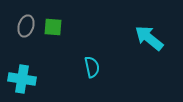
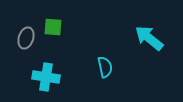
gray ellipse: moved 12 px down
cyan semicircle: moved 13 px right
cyan cross: moved 24 px right, 2 px up
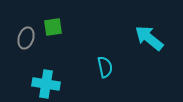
green square: rotated 12 degrees counterclockwise
cyan cross: moved 7 px down
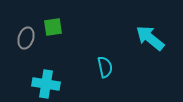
cyan arrow: moved 1 px right
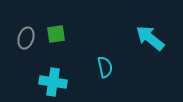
green square: moved 3 px right, 7 px down
cyan cross: moved 7 px right, 2 px up
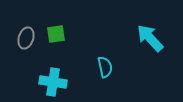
cyan arrow: rotated 8 degrees clockwise
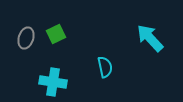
green square: rotated 18 degrees counterclockwise
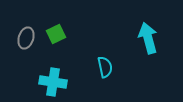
cyan arrow: moved 2 px left; rotated 28 degrees clockwise
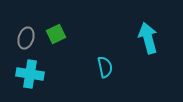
cyan cross: moved 23 px left, 8 px up
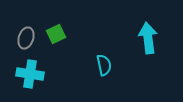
cyan arrow: rotated 8 degrees clockwise
cyan semicircle: moved 1 px left, 2 px up
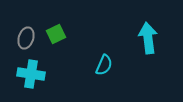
cyan semicircle: rotated 35 degrees clockwise
cyan cross: moved 1 px right
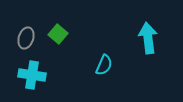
green square: moved 2 px right; rotated 24 degrees counterclockwise
cyan cross: moved 1 px right, 1 px down
